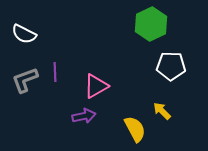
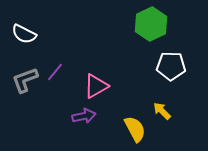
purple line: rotated 42 degrees clockwise
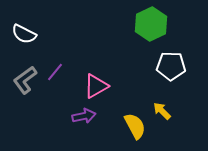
gray L-shape: rotated 16 degrees counterclockwise
yellow semicircle: moved 3 px up
